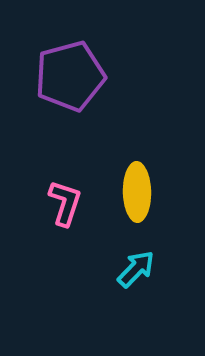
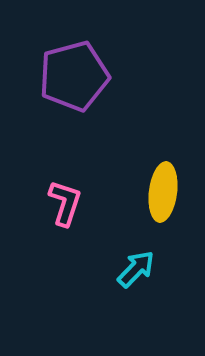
purple pentagon: moved 4 px right
yellow ellipse: moved 26 px right; rotated 8 degrees clockwise
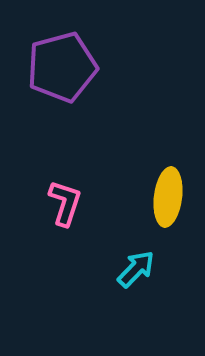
purple pentagon: moved 12 px left, 9 px up
yellow ellipse: moved 5 px right, 5 px down
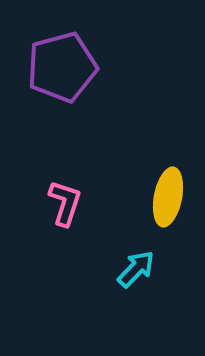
yellow ellipse: rotated 4 degrees clockwise
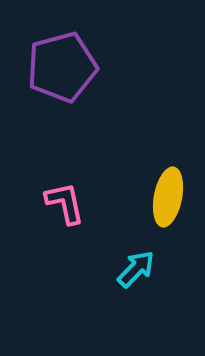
pink L-shape: rotated 30 degrees counterclockwise
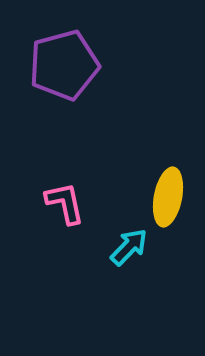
purple pentagon: moved 2 px right, 2 px up
cyan arrow: moved 7 px left, 22 px up
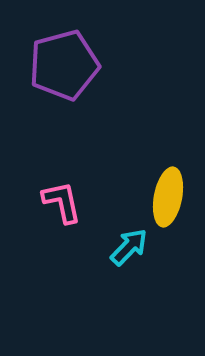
pink L-shape: moved 3 px left, 1 px up
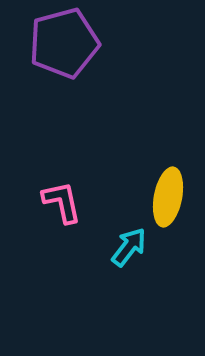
purple pentagon: moved 22 px up
cyan arrow: rotated 6 degrees counterclockwise
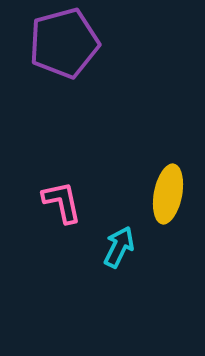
yellow ellipse: moved 3 px up
cyan arrow: moved 10 px left; rotated 12 degrees counterclockwise
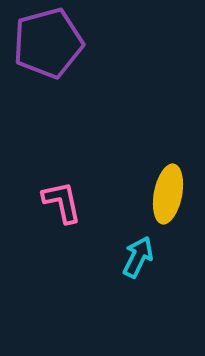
purple pentagon: moved 16 px left
cyan arrow: moved 19 px right, 10 px down
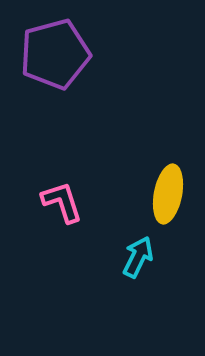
purple pentagon: moved 7 px right, 11 px down
pink L-shape: rotated 6 degrees counterclockwise
